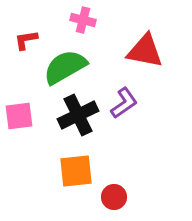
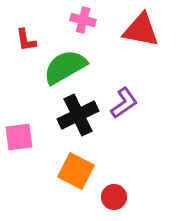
red L-shape: rotated 90 degrees counterclockwise
red triangle: moved 4 px left, 21 px up
pink square: moved 21 px down
orange square: rotated 33 degrees clockwise
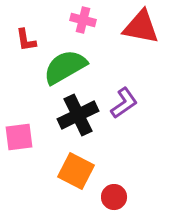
red triangle: moved 3 px up
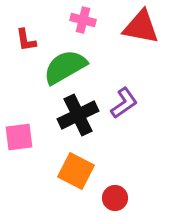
red circle: moved 1 px right, 1 px down
